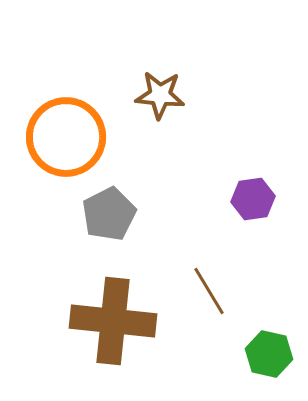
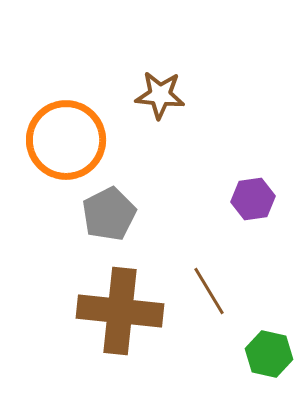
orange circle: moved 3 px down
brown cross: moved 7 px right, 10 px up
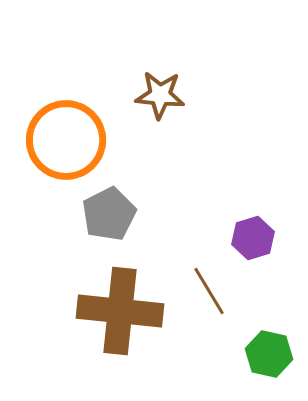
purple hexagon: moved 39 px down; rotated 9 degrees counterclockwise
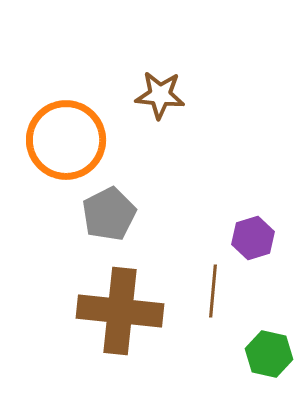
brown line: moved 4 px right; rotated 36 degrees clockwise
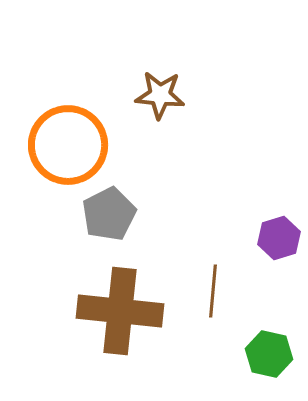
orange circle: moved 2 px right, 5 px down
purple hexagon: moved 26 px right
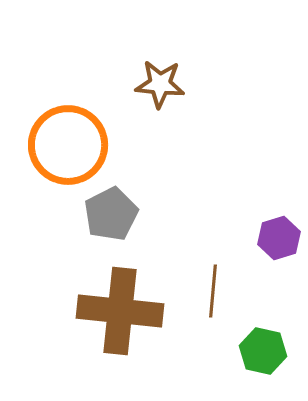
brown star: moved 11 px up
gray pentagon: moved 2 px right
green hexagon: moved 6 px left, 3 px up
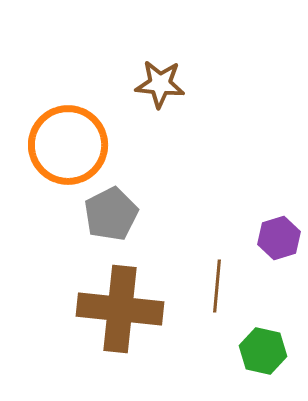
brown line: moved 4 px right, 5 px up
brown cross: moved 2 px up
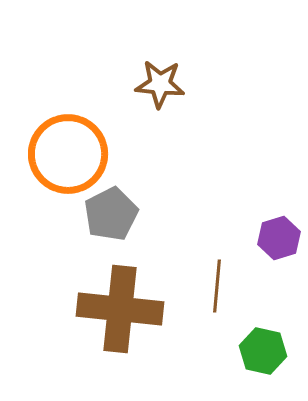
orange circle: moved 9 px down
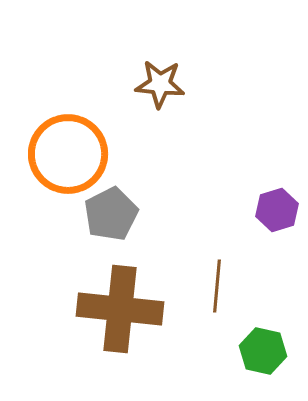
purple hexagon: moved 2 px left, 28 px up
